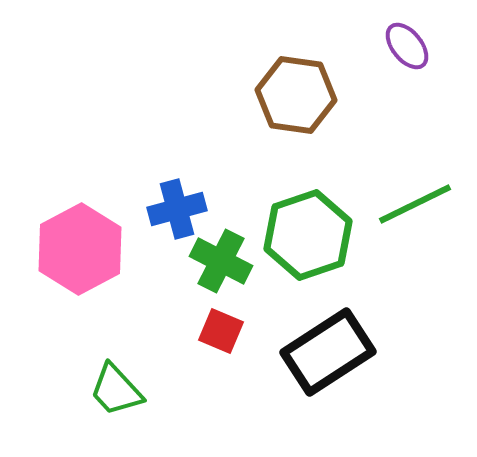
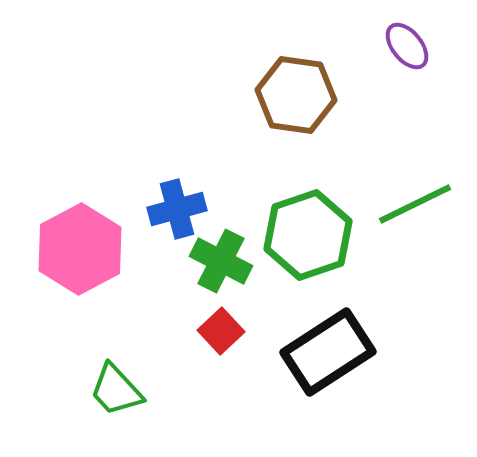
red square: rotated 24 degrees clockwise
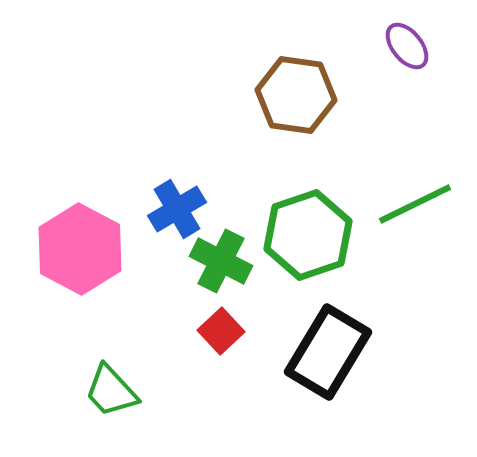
blue cross: rotated 16 degrees counterclockwise
pink hexagon: rotated 4 degrees counterclockwise
black rectangle: rotated 26 degrees counterclockwise
green trapezoid: moved 5 px left, 1 px down
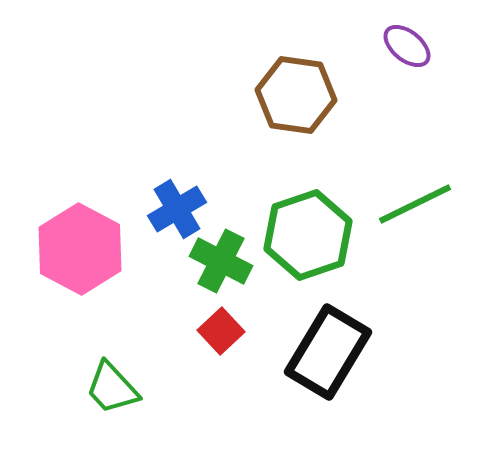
purple ellipse: rotated 12 degrees counterclockwise
green trapezoid: moved 1 px right, 3 px up
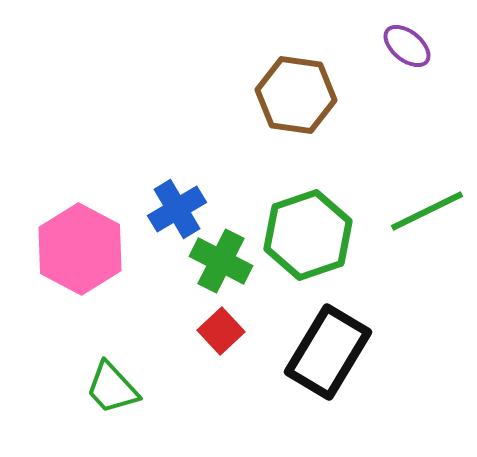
green line: moved 12 px right, 7 px down
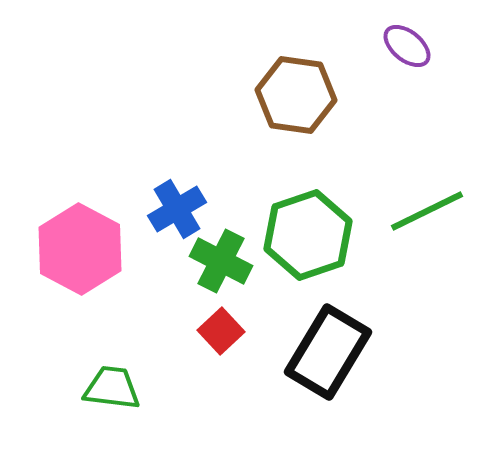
green trapezoid: rotated 140 degrees clockwise
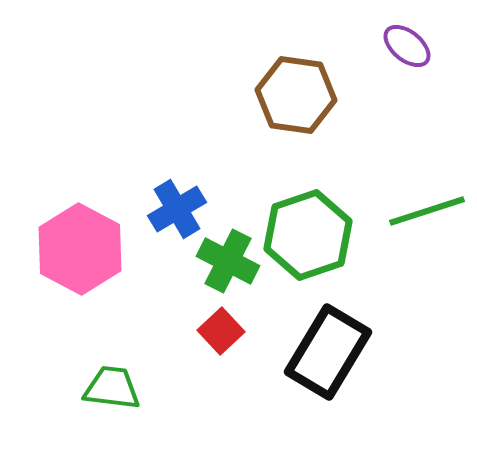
green line: rotated 8 degrees clockwise
green cross: moved 7 px right
